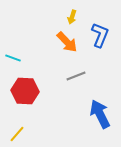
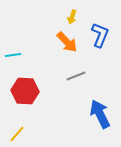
cyan line: moved 3 px up; rotated 28 degrees counterclockwise
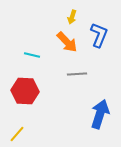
blue L-shape: moved 1 px left
cyan line: moved 19 px right; rotated 21 degrees clockwise
gray line: moved 1 px right, 2 px up; rotated 18 degrees clockwise
blue arrow: rotated 44 degrees clockwise
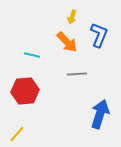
red hexagon: rotated 8 degrees counterclockwise
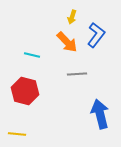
blue L-shape: moved 3 px left; rotated 15 degrees clockwise
red hexagon: rotated 20 degrees clockwise
blue arrow: rotated 32 degrees counterclockwise
yellow line: rotated 54 degrees clockwise
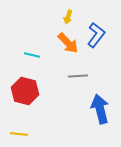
yellow arrow: moved 4 px left
orange arrow: moved 1 px right, 1 px down
gray line: moved 1 px right, 2 px down
blue arrow: moved 5 px up
yellow line: moved 2 px right
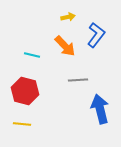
yellow arrow: rotated 120 degrees counterclockwise
orange arrow: moved 3 px left, 3 px down
gray line: moved 4 px down
yellow line: moved 3 px right, 10 px up
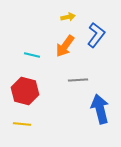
orange arrow: rotated 80 degrees clockwise
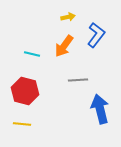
orange arrow: moved 1 px left
cyan line: moved 1 px up
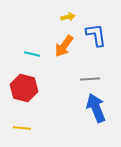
blue L-shape: rotated 45 degrees counterclockwise
gray line: moved 12 px right, 1 px up
red hexagon: moved 1 px left, 3 px up
blue arrow: moved 4 px left, 1 px up; rotated 8 degrees counterclockwise
yellow line: moved 4 px down
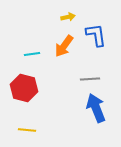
cyan line: rotated 21 degrees counterclockwise
yellow line: moved 5 px right, 2 px down
